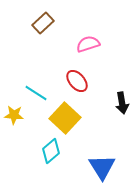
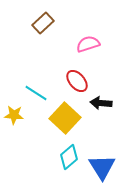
black arrow: moved 21 px left; rotated 105 degrees clockwise
cyan diamond: moved 18 px right, 6 px down
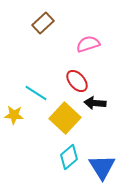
black arrow: moved 6 px left
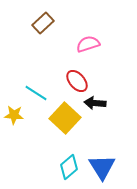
cyan diamond: moved 10 px down
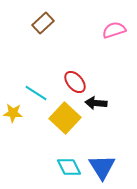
pink semicircle: moved 26 px right, 14 px up
red ellipse: moved 2 px left, 1 px down
black arrow: moved 1 px right
yellow star: moved 1 px left, 2 px up
cyan diamond: rotated 75 degrees counterclockwise
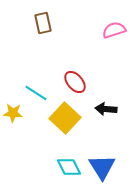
brown rectangle: rotated 60 degrees counterclockwise
black arrow: moved 10 px right, 6 px down
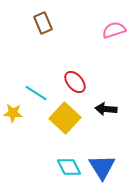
brown rectangle: rotated 10 degrees counterclockwise
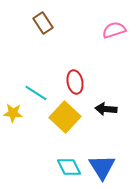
brown rectangle: rotated 10 degrees counterclockwise
red ellipse: rotated 30 degrees clockwise
yellow square: moved 1 px up
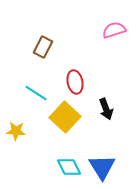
brown rectangle: moved 24 px down; rotated 60 degrees clockwise
black arrow: rotated 115 degrees counterclockwise
yellow star: moved 3 px right, 18 px down
